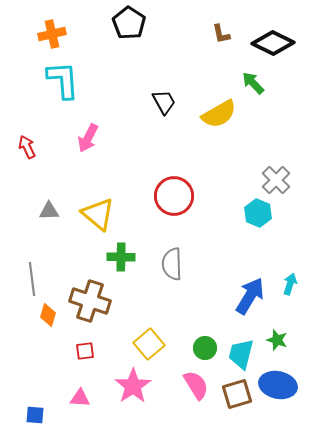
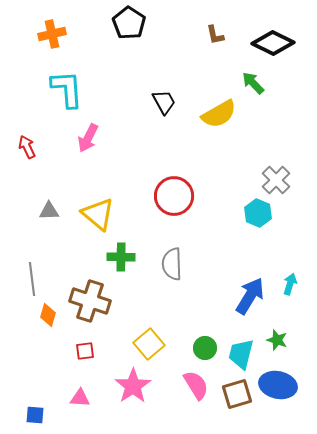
brown L-shape: moved 6 px left, 1 px down
cyan L-shape: moved 4 px right, 9 px down
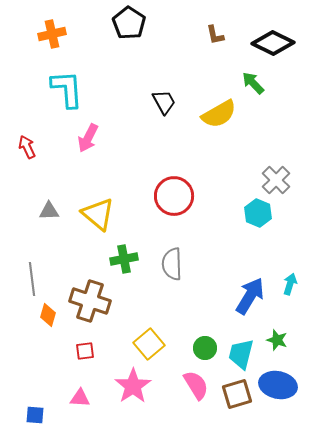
green cross: moved 3 px right, 2 px down; rotated 12 degrees counterclockwise
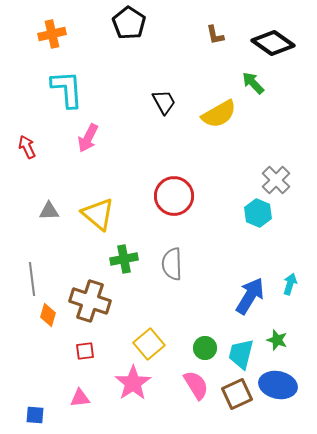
black diamond: rotated 9 degrees clockwise
pink star: moved 3 px up
brown square: rotated 8 degrees counterclockwise
pink triangle: rotated 10 degrees counterclockwise
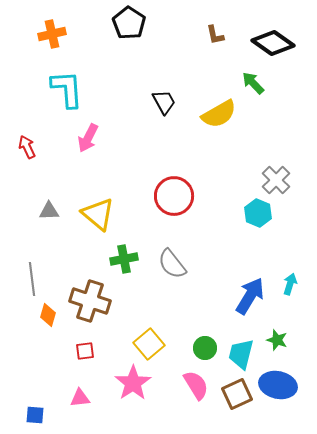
gray semicircle: rotated 36 degrees counterclockwise
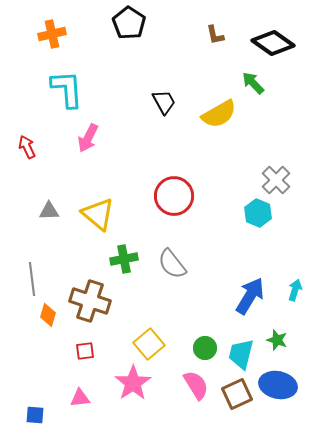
cyan arrow: moved 5 px right, 6 px down
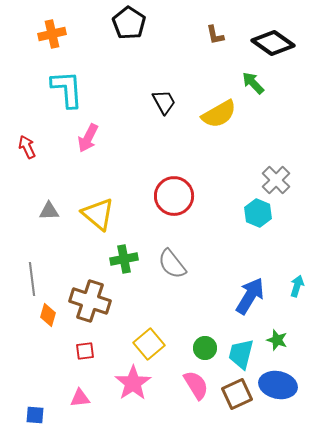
cyan arrow: moved 2 px right, 4 px up
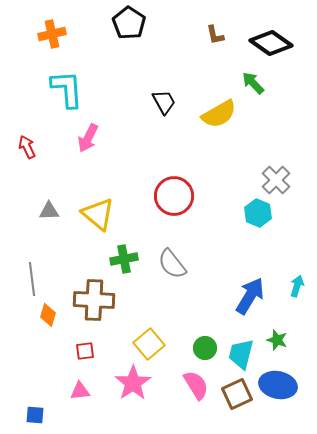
black diamond: moved 2 px left
brown cross: moved 4 px right, 1 px up; rotated 15 degrees counterclockwise
pink triangle: moved 7 px up
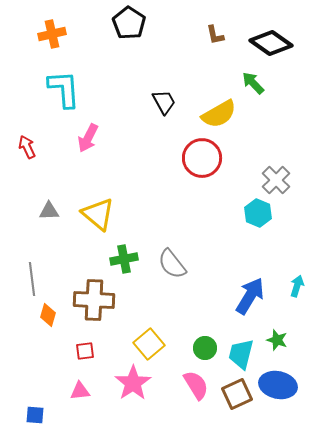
cyan L-shape: moved 3 px left
red circle: moved 28 px right, 38 px up
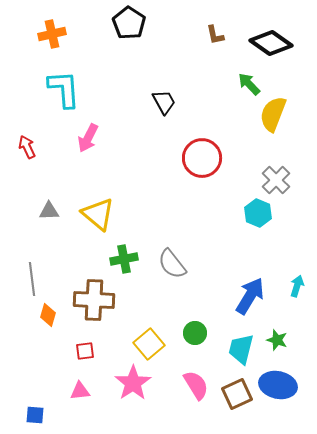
green arrow: moved 4 px left, 1 px down
yellow semicircle: moved 54 px right; rotated 141 degrees clockwise
green circle: moved 10 px left, 15 px up
cyan trapezoid: moved 5 px up
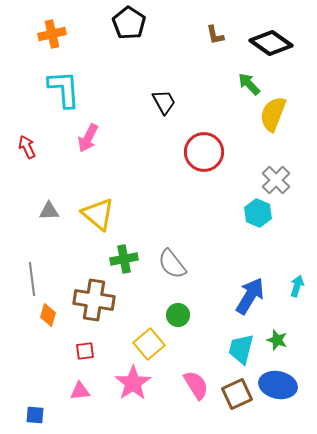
red circle: moved 2 px right, 6 px up
brown cross: rotated 6 degrees clockwise
green circle: moved 17 px left, 18 px up
